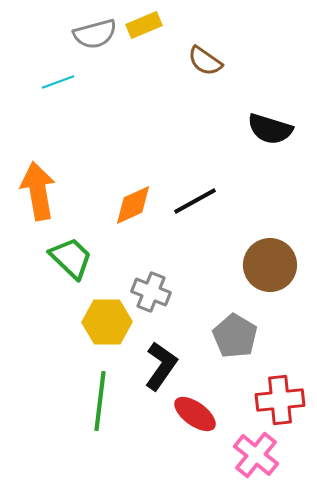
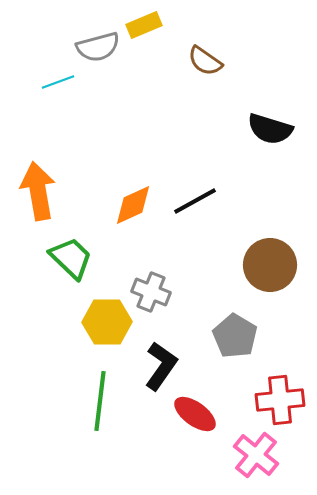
gray semicircle: moved 3 px right, 13 px down
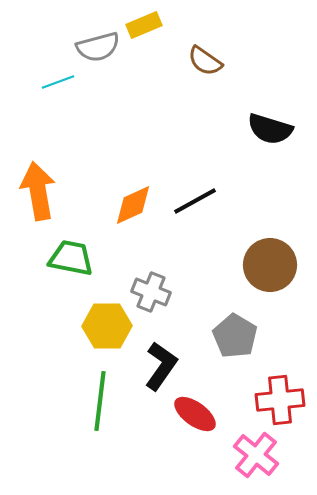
green trapezoid: rotated 33 degrees counterclockwise
yellow hexagon: moved 4 px down
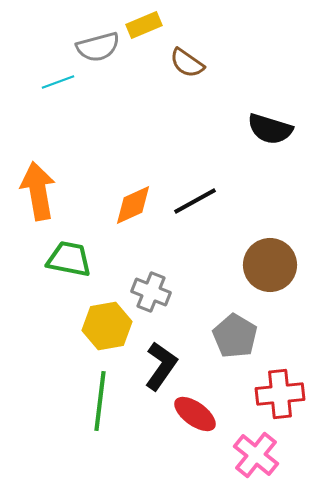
brown semicircle: moved 18 px left, 2 px down
green trapezoid: moved 2 px left, 1 px down
yellow hexagon: rotated 9 degrees counterclockwise
red cross: moved 6 px up
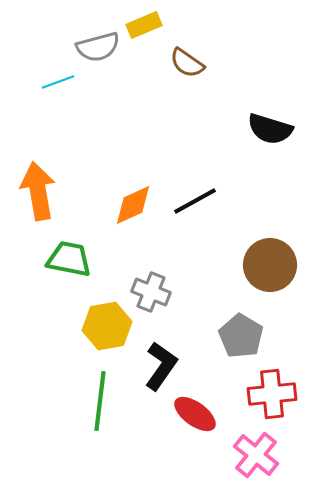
gray pentagon: moved 6 px right
red cross: moved 8 px left
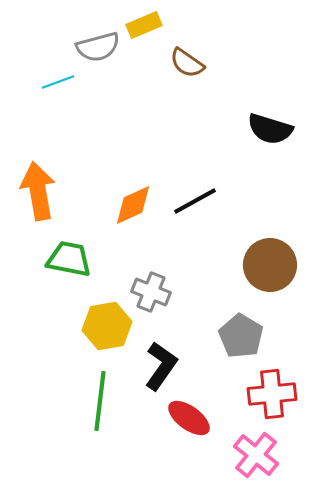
red ellipse: moved 6 px left, 4 px down
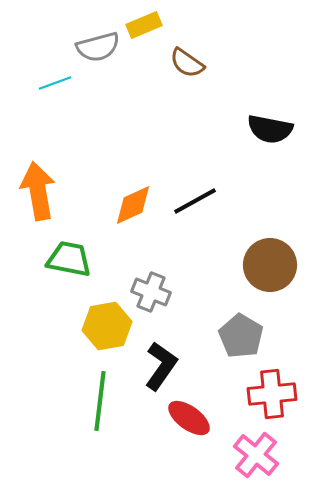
cyan line: moved 3 px left, 1 px down
black semicircle: rotated 6 degrees counterclockwise
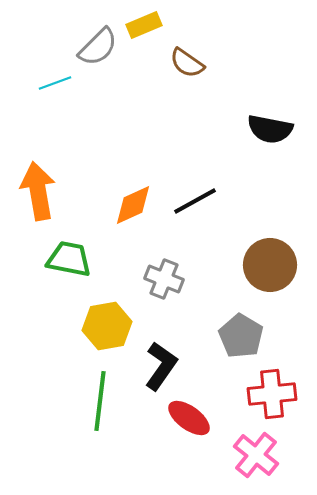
gray semicircle: rotated 30 degrees counterclockwise
gray cross: moved 13 px right, 13 px up
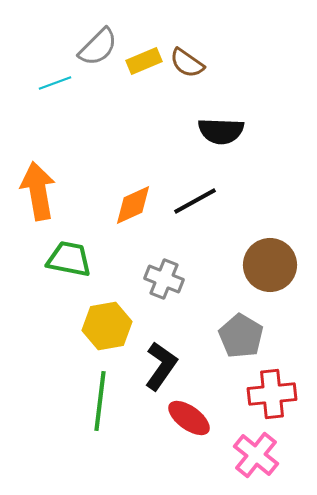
yellow rectangle: moved 36 px down
black semicircle: moved 49 px left, 2 px down; rotated 9 degrees counterclockwise
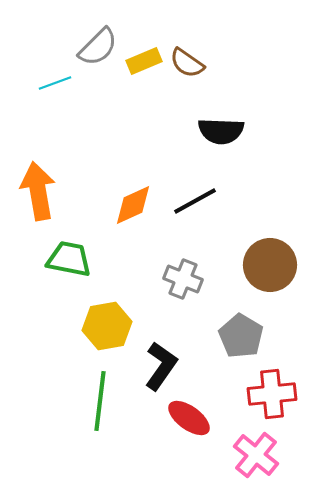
gray cross: moved 19 px right
